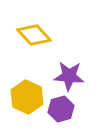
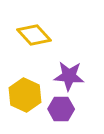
yellow hexagon: moved 2 px left, 2 px up
purple hexagon: rotated 15 degrees clockwise
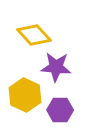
purple star: moved 13 px left, 9 px up
purple hexagon: moved 1 px left, 1 px down
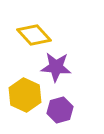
purple hexagon: rotated 15 degrees counterclockwise
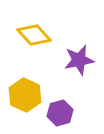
purple star: moved 23 px right, 7 px up; rotated 16 degrees counterclockwise
purple hexagon: moved 3 px down
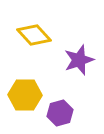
purple star: rotated 8 degrees counterclockwise
yellow hexagon: rotated 24 degrees counterclockwise
